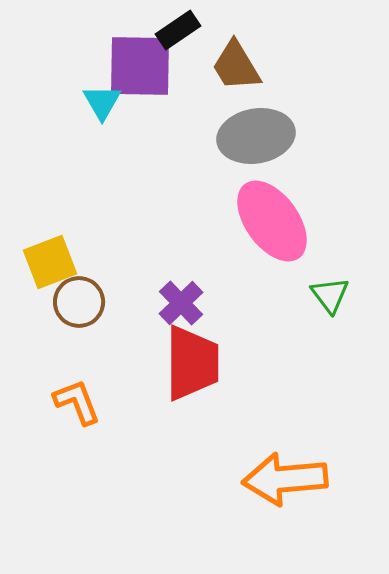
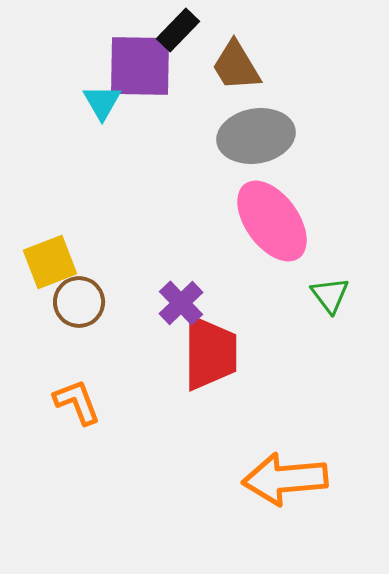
black rectangle: rotated 12 degrees counterclockwise
red trapezoid: moved 18 px right, 10 px up
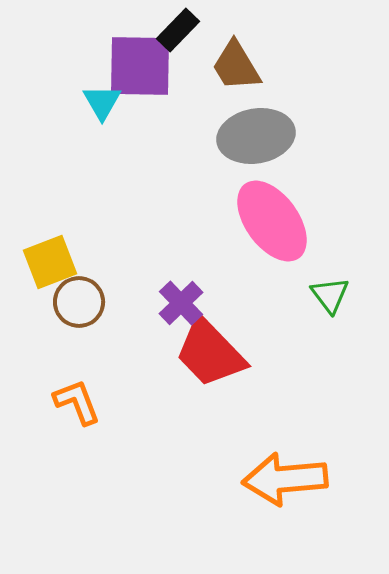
red trapezoid: rotated 136 degrees clockwise
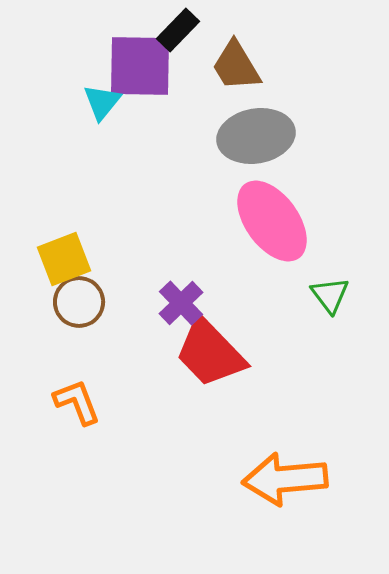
cyan triangle: rotated 9 degrees clockwise
yellow square: moved 14 px right, 3 px up
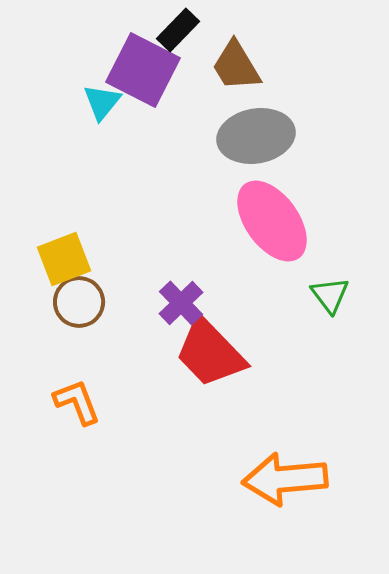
purple square: moved 3 px right, 4 px down; rotated 26 degrees clockwise
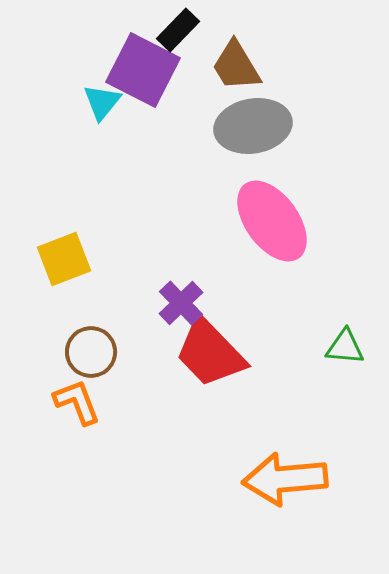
gray ellipse: moved 3 px left, 10 px up
green triangle: moved 15 px right, 52 px down; rotated 48 degrees counterclockwise
brown circle: moved 12 px right, 50 px down
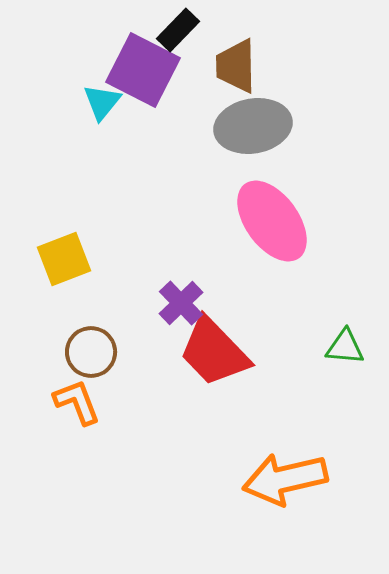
brown trapezoid: rotated 30 degrees clockwise
red trapezoid: moved 4 px right, 1 px up
orange arrow: rotated 8 degrees counterclockwise
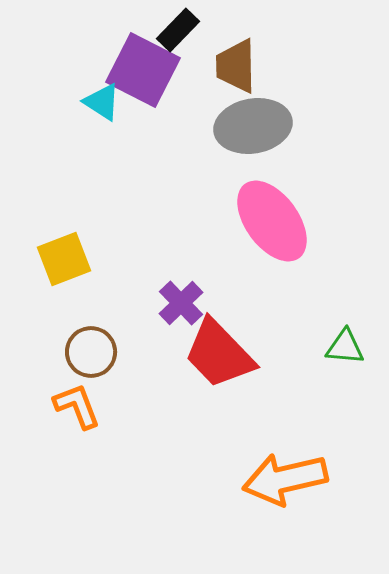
cyan triangle: rotated 36 degrees counterclockwise
red trapezoid: moved 5 px right, 2 px down
orange L-shape: moved 4 px down
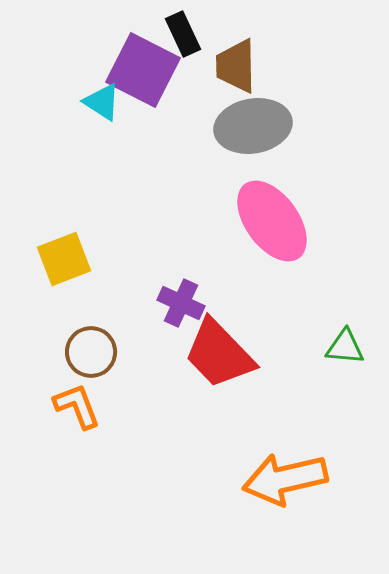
black rectangle: moved 5 px right, 4 px down; rotated 69 degrees counterclockwise
purple cross: rotated 21 degrees counterclockwise
